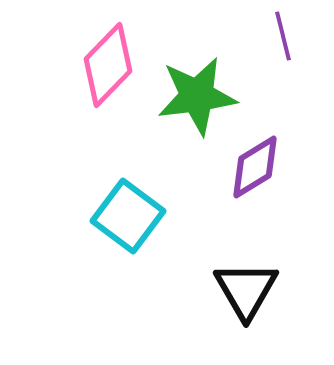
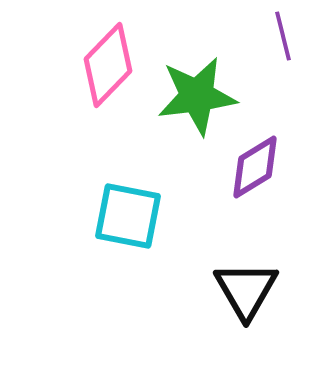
cyan square: rotated 26 degrees counterclockwise
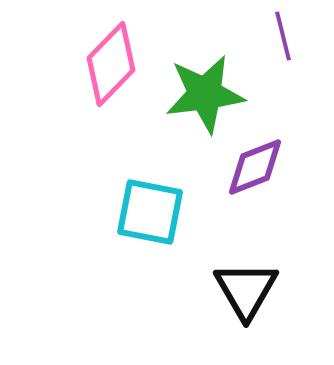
pink diamond: moved 3 px right, 1 px up
green star: moved 8 px right, 2 px up
purple diamond: rotated 10 degrees clockwise
cyan square: moved 22 px right, 4 px up
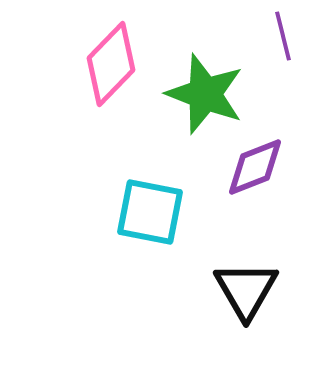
green star: rotated 28 degrees clockwise
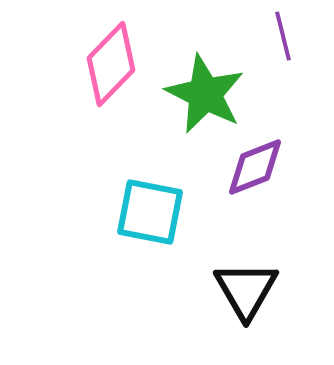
green star: rotated 6 degrees clockwise
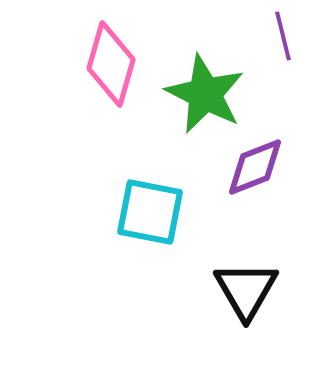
pink diamond: rotated 28 degrees counterclockwise
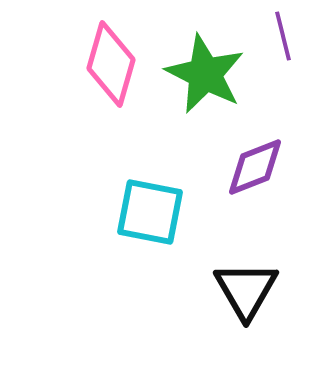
green star: moved 20 px up
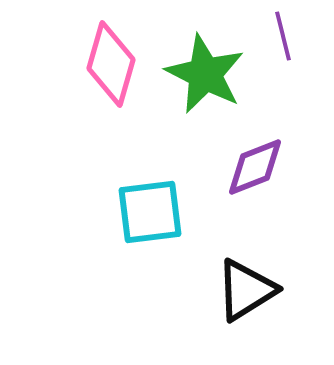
cyan square: rotated 18 degrees counterclockwise
black triangle: rotated 28 degrees clockwise
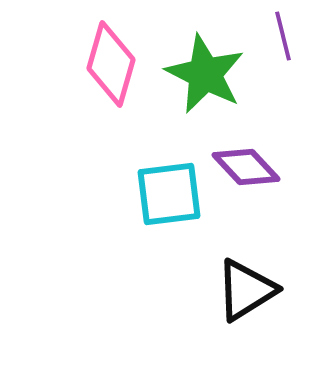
purple diamond: moved 9 px left; rotated 68 degrees clockwise
cyan square: moved 19 px right, 18 px up
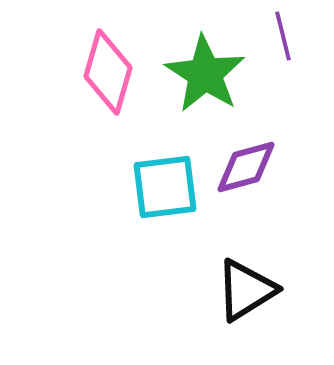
pink diamond: moved 3 px left, 8 px down
green star: rotated 6 degrees clockwise
purple diamond: rotated 62 degrees counterclockwise
cyan square: moved 4 px left, 7 px up
